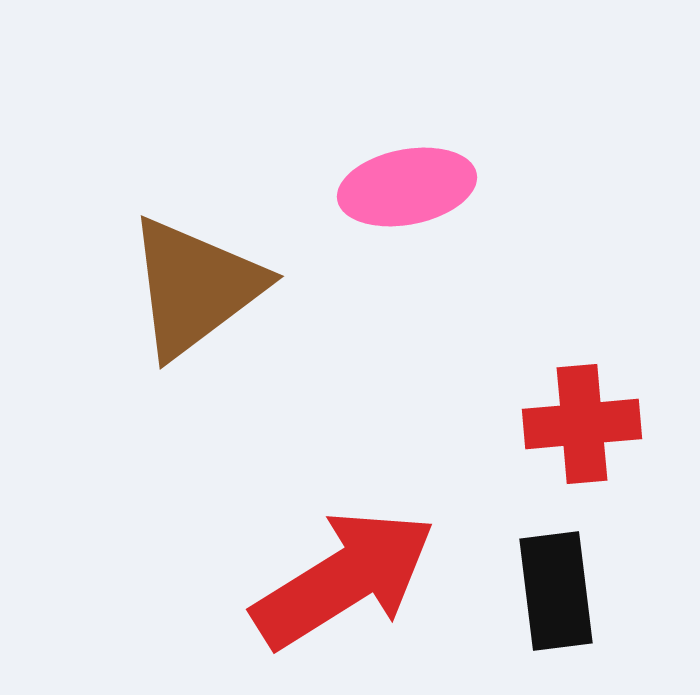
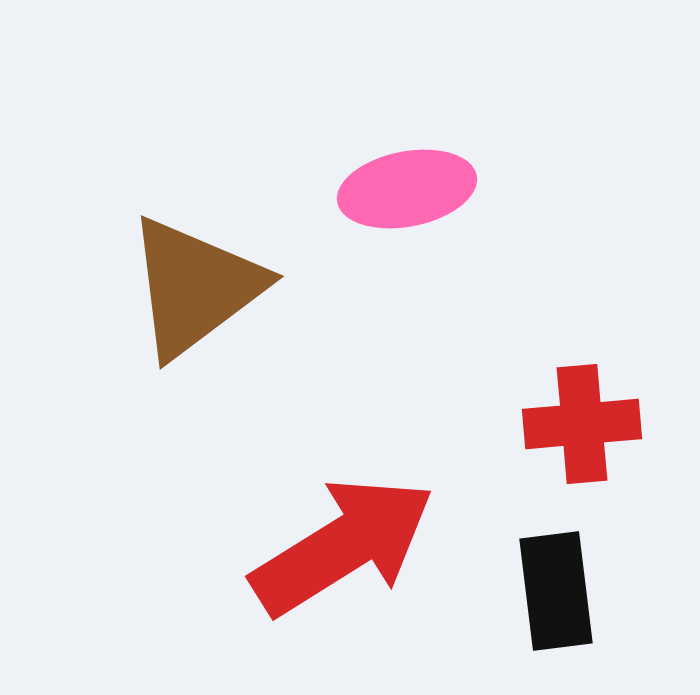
pink ellipse: moved 2 px down
red arrow: moved 1 px left, 33 px up
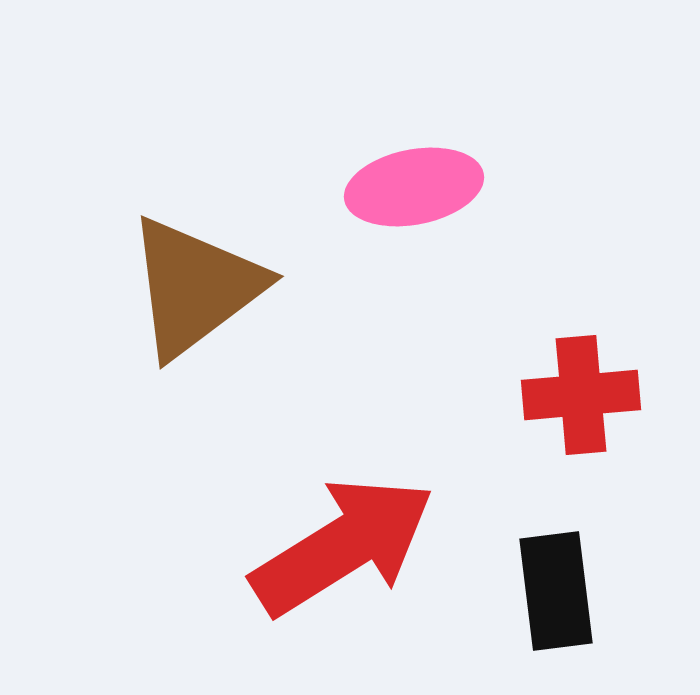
pink ellipse: moved 7 px right, 2 px up
red cross: moved 1 px left, 29 px up
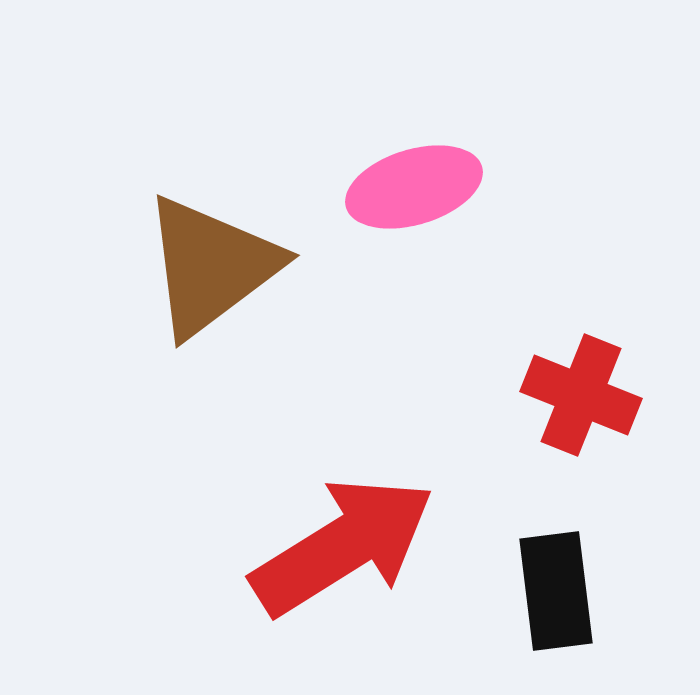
pink ellipse: rotated 6 degrees counterclockwise
brown triangle: moved 16 px right, 21 px up
red cross: rotated 27 degrees clockwise
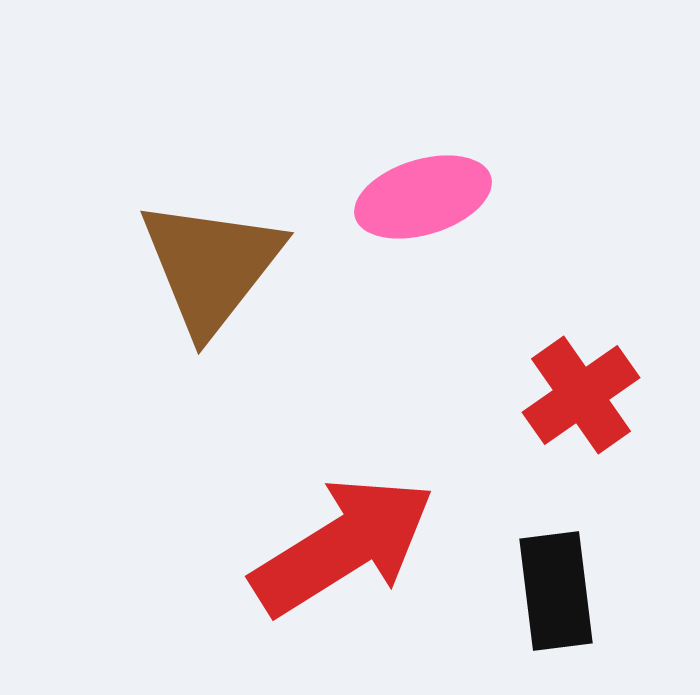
pink ellipse: moved 9 px right, 10 px down
brown triangle: rotated 15 degrees counterclockwise
red cross: rotated 33 degrees clockwise
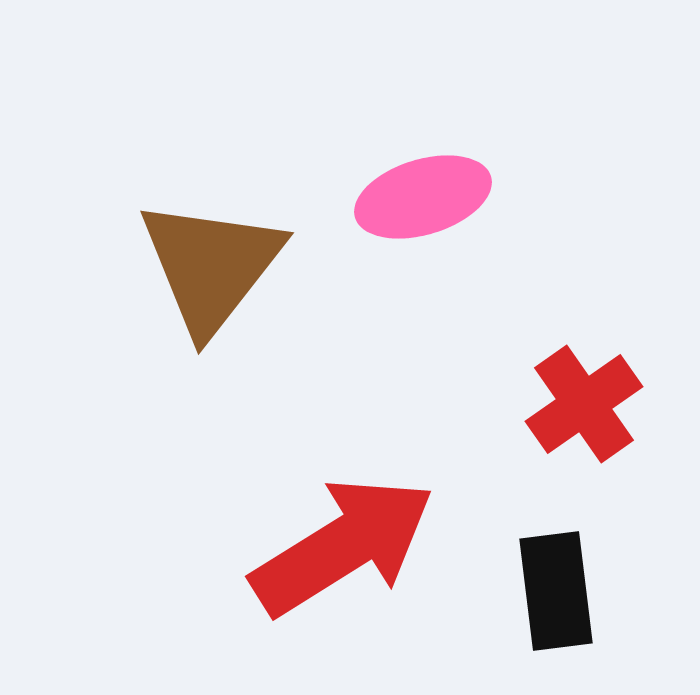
red cross: moved 3 px right, 9 px down
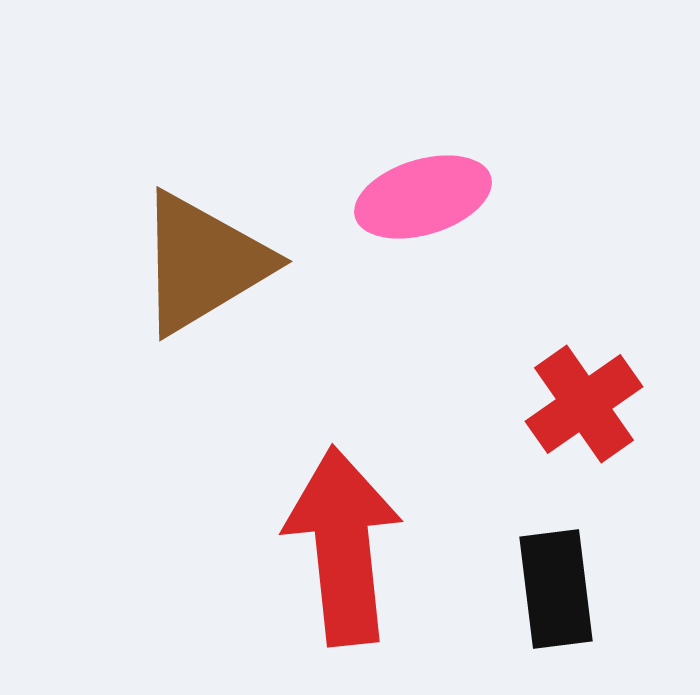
brown triangle: moved 8 px left, 3 px up; rotated 21 degrees clockwise
red arrow: rotated 64 degrees counterclockwise
black rectangle: moved 2 px up
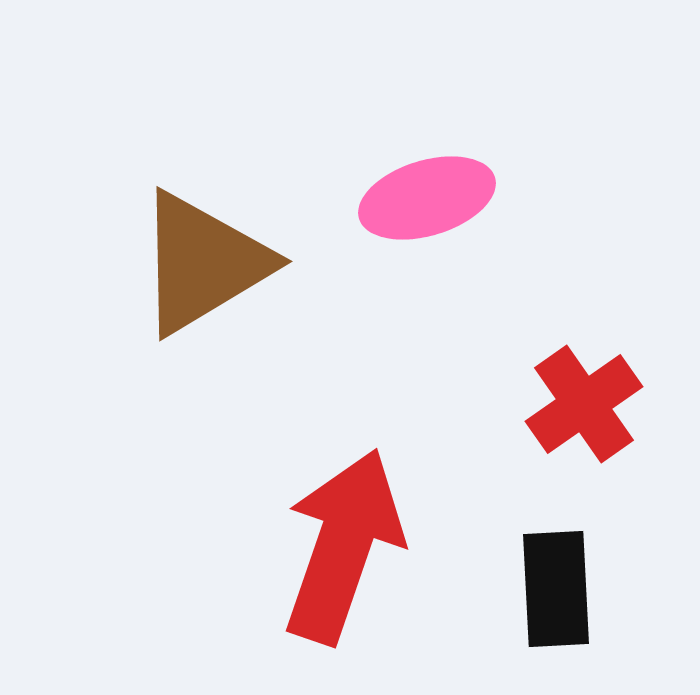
pink ellipse: moved 4 px right, 1 px down
red arrow: rotated 25 degrees clockwise
black rectangle: rotated 4 degrees clockwise
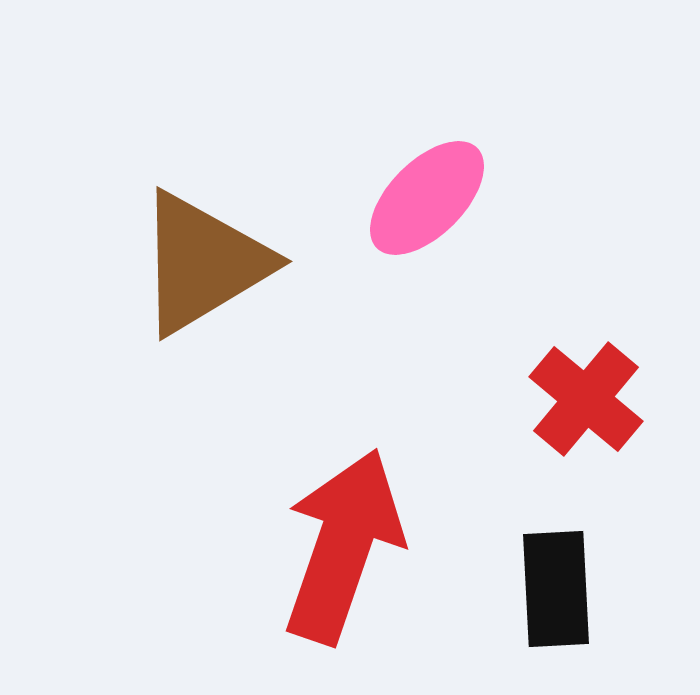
pink ellipse: rotated 28 degrees counterclockwise
red cross: moved 2 px right, 5 px up; rotated 15 degrees counterclockwise
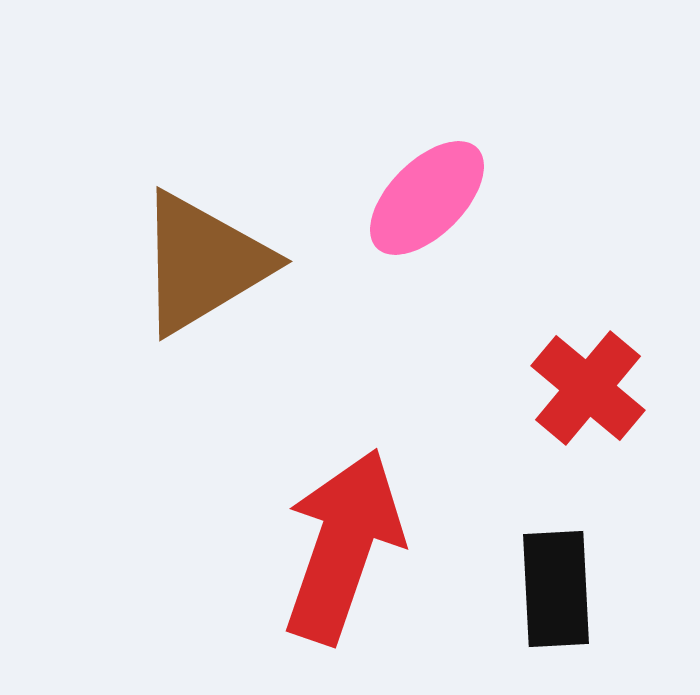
red cross: moved 2 px right, 11 px up
